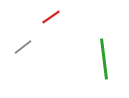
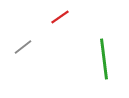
red line: moved 9 px right
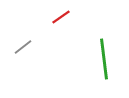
red line: moved 1 px right
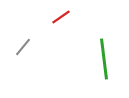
gray line: rotated 12 degrees counterclockwise
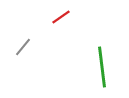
green line: moved 2 px left, 8 px down
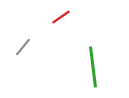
green line: moved 9 px left
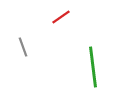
gray line: rotated 60 degrees counterclockwise
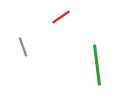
green line: moved 4 px right, 2 px up
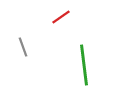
green line: moved 13 px left
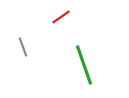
green line: rotated 12 degrees counterclockwise
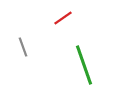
red line: moved 2 px right, 1 px down
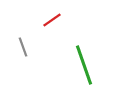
red line: moved 11 px left, 2 px down
